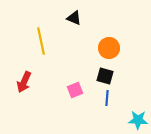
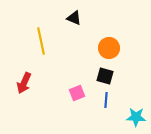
red arrow: moved 1 px down
pink square: moved 2 px right, 3 px down
blue line: moved 1 px left, 2 px down
cyan star: moved 2 px left, 3 px up
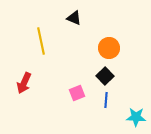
black square: rotated 30 degrees clockwise
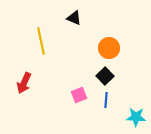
pink square: moved 2 px right, 2 px down
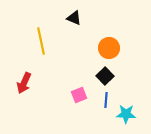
cyan star: moved 10 px left, 3 px up
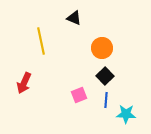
orange circle: moved 7 px left
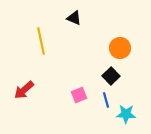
orange circle: moved 18 px right
black square: moved 6 px right
red arrow: moved 7 px down; rotated 25 degrees clockwise
blue line: rotated 21 degrees counterclockwise
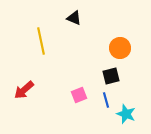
black square: rotated 30 degrees clockwise
cyan star: rotated 18 degrees clockwise
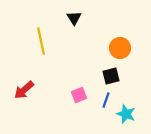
black triangle: rotated 35 degrees clockwise
blue line: rotated 35 degrees clockwise
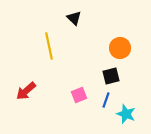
black triangle: rotated 14 degrees counterclockwise
yellow line: moved 8 px right, 5 px down
red arrow: moved 2 px right, 1 px down
